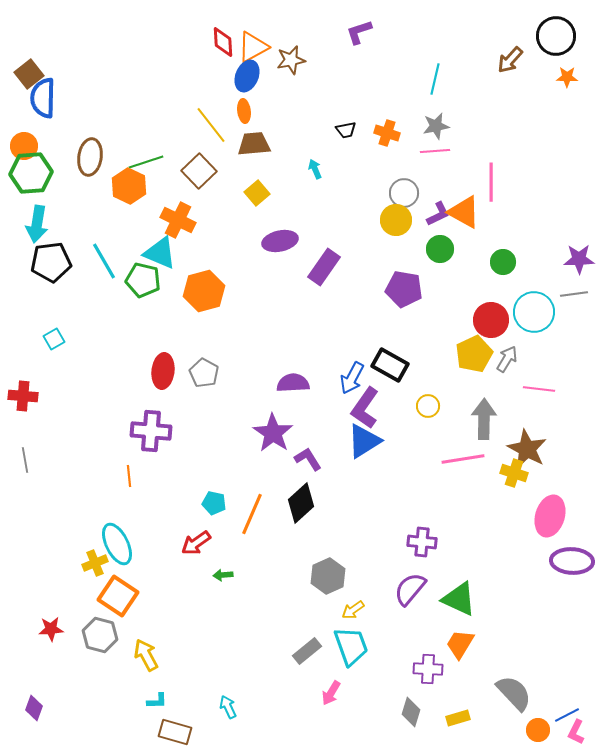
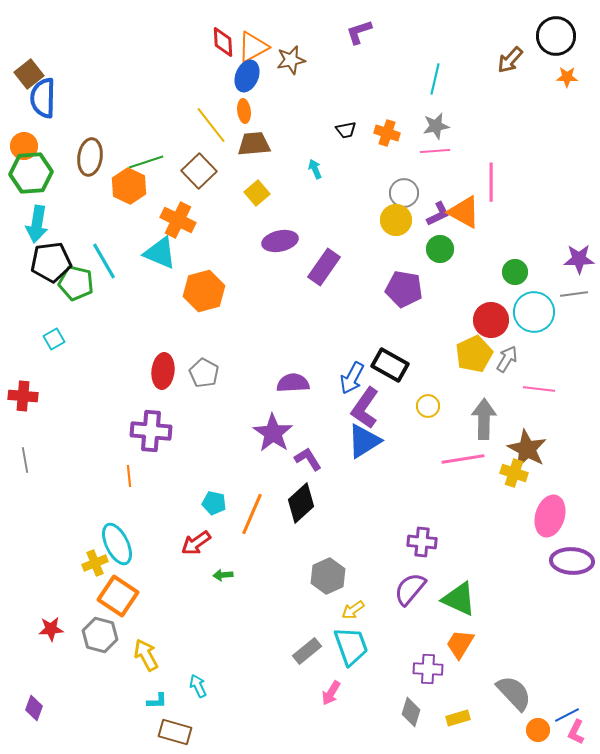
green circle at (503, 262): moved 12 px right, 10 px down
green pentagon at (143, 280): moved 67 px left, 3 px down
cyan arrow at (228, 707): moved 30 px left, 21 px up
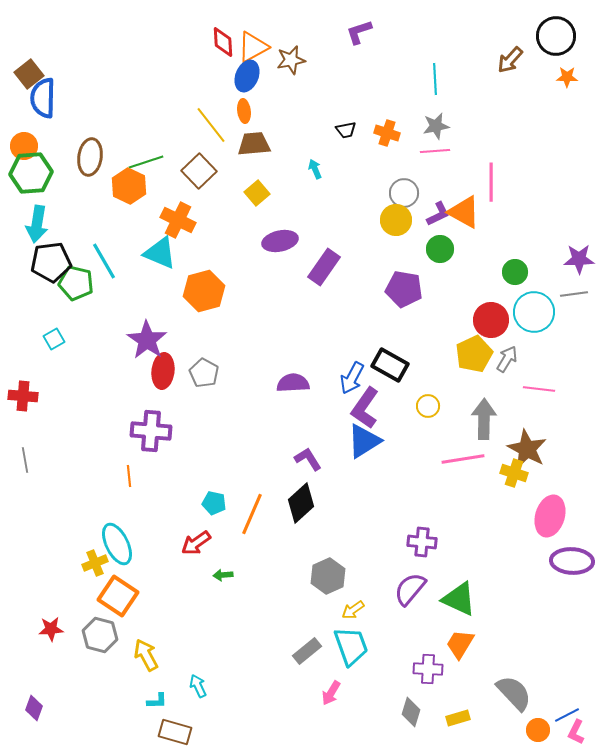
cyan line at (435, 79): rotated 16 degrees counterclockwise
purple star at (273, 433): moved 126 px left, 93 px up
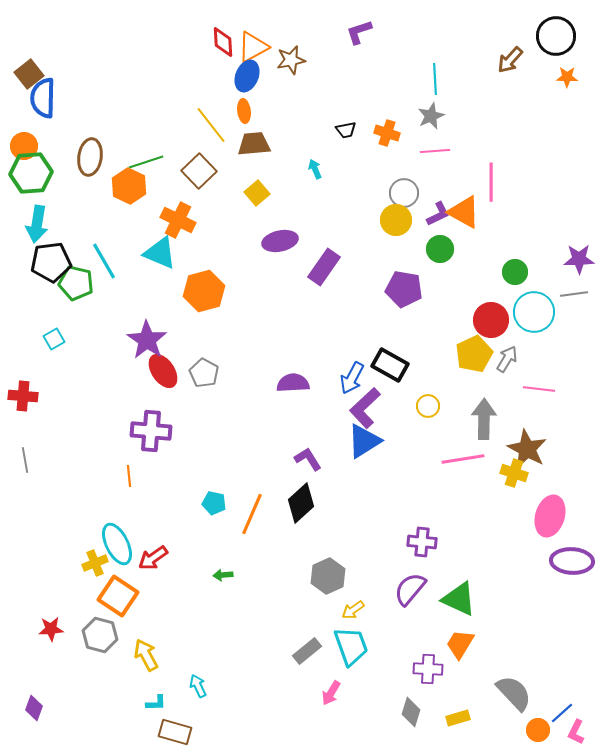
gray star at (436, 126): moved 5 px left, 10 px up; rotated 12 degrees counterclockwise
red ellipse at (163, 371): rotated 40 degrees counterclockwise
purple L-shape at (365, 408): rotated 12 degrees clockwise
red arrow at (196, 543): moved 43 px left, 15 px down
cyan L-shape at (157, 701): moved 1 px left, 2 px down
blue line at (567, 715): moved 5 px left, 2 px up; rotated 15 degrees counterclockwise
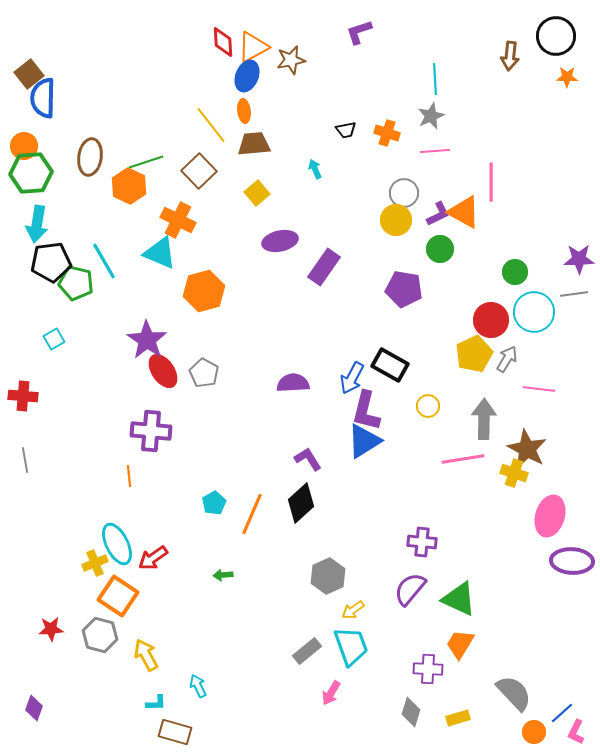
brown arrow at (510, 60): moved 4 px up; rotated 36 degrees counterclockwise
purple L-shape at (365, 408): moved 1 px right, 3 px down; rotated 33 degrees counterclockwise
cyan pentagon at (214, 503): rotated 30 degrees clockwise
orange circle at (538, 730): moved 4 px left, 2 px down
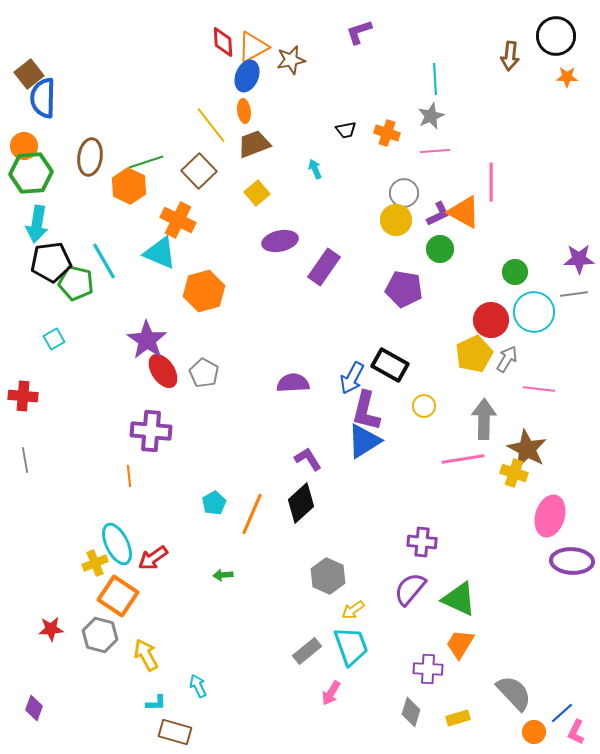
brown trapezoid at (254, 144): rotated 16 degrees counterclockwise
yellow circle at (428, 406): moved 4 px left
gray hexagon at (328, 576): rotated 12 degrees counterclockwise
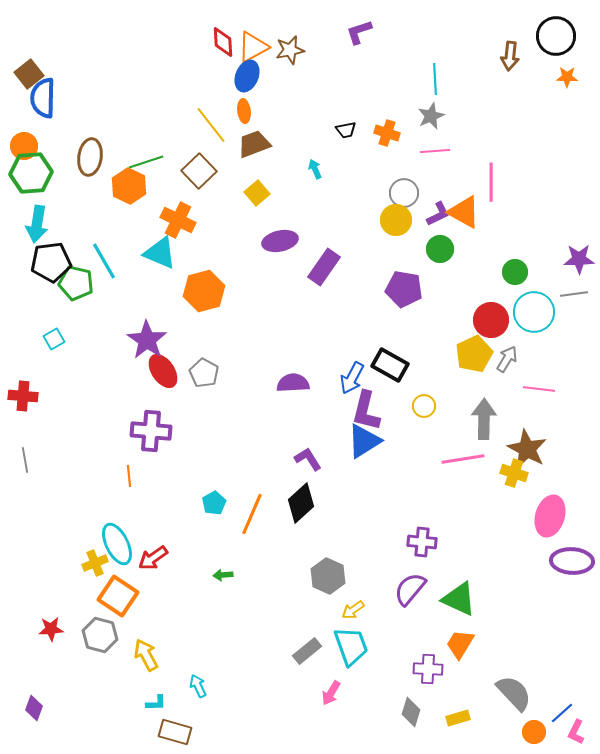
brown star at (291, 60): moved 1 px left, 10 px up
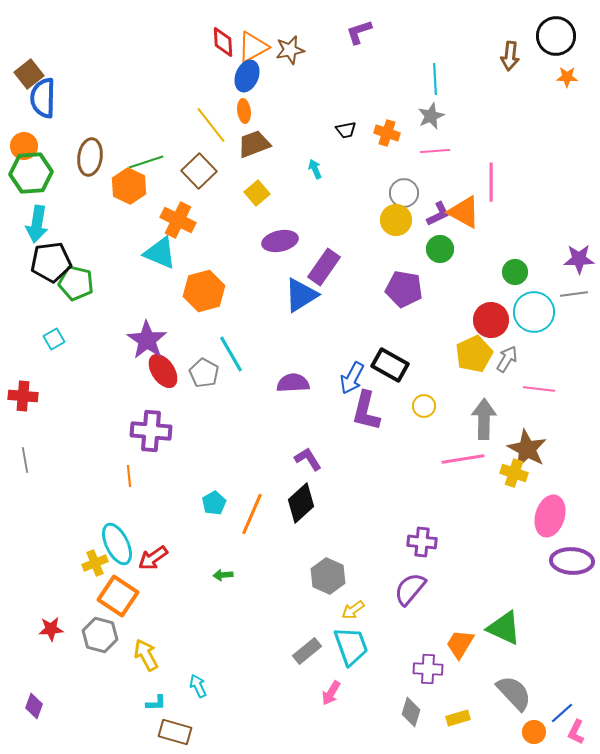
cyan line at (104, 261): moved 127 px right, 93 px down
blue triangle at (364, 441): moved 63 px left, 146 px up
green triangle at (459, 599): moved 45 px right, 29 px down
purple diamond at (34, 708): moved 2 px up
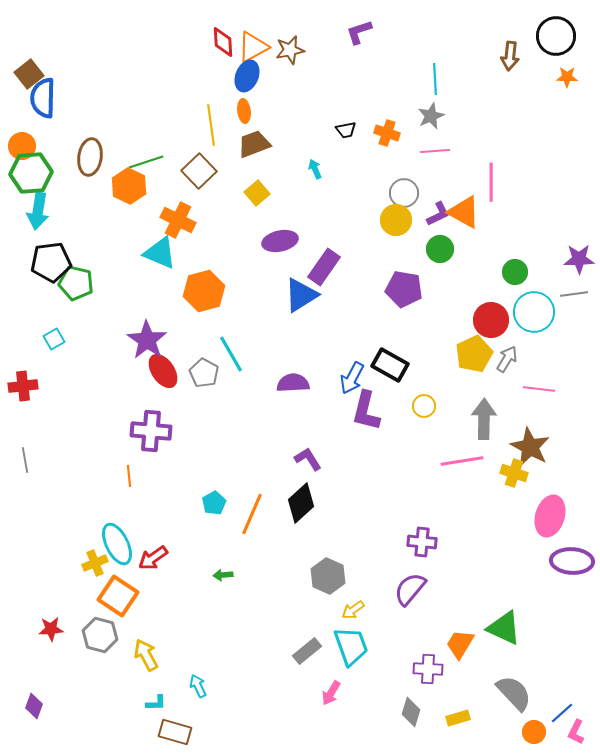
yellow line at (211, 125): rotated 30 degrees clockwise
orange circle at (24, 146): moved 2 px left
cyan arrow at (37, 224): moved 1 px right, 13 px up
red cross at (23, 396): moved 10 px up; rotated 12 degrees counterclockwise
brown star at (527, 449): moved 3 px right, 2 px up
pink line at (463, 459): moved 1 px left, 2 px down
